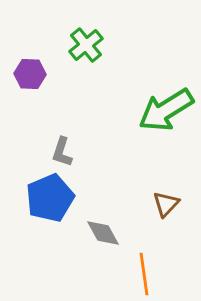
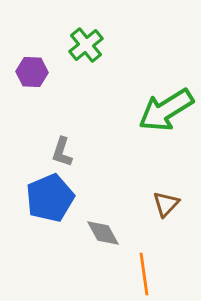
purple hexagon: moved 2 px right, 2 px up
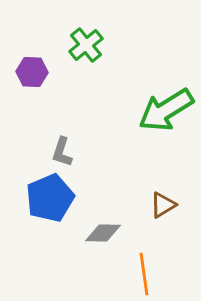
brown triangle: moved 3 px left, 1 px down; rotated 16 degrees clockwise
gray diamond: rotated 60 degrees counterclockwise
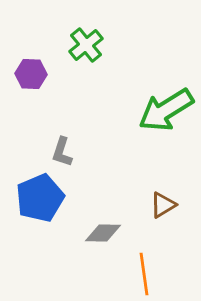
purple hexagon: moved 1 px left, 2 px down
blue pentagon: moved 10 px left
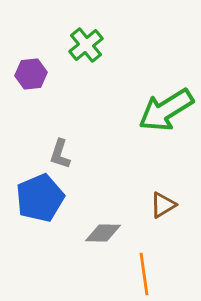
purple hexagon: rotated 8 degrees counterclockwise
gray L-shape: moved 2 px left, 2 px down
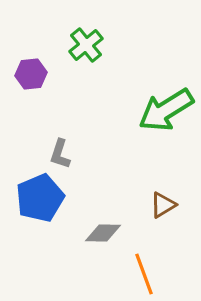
orange line: rotated 12 degrees counterclockwise
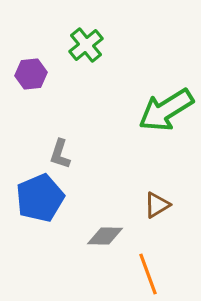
brown triangle: moved 6 px left
gray diamond: moved 2 px right, 3 px down
orange line: moved 4 px right
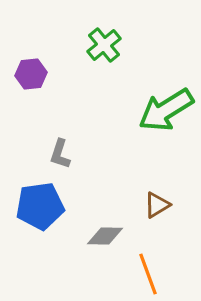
green cross: moved 18 px right
blue pentagon: moved 8 px down; rotated 15 degrees clockwise
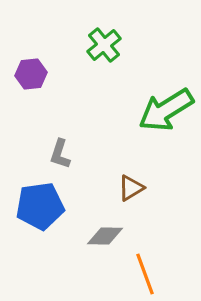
brown triangle: moved 26 px left, 17 px up
orange line: moved 3 px left
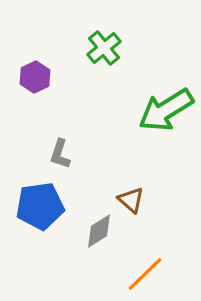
green cross: moved 3 px down
purple hexagon: moved 4 px right, 3 px down; rotated 20 degrees counterclockwise
brown triangle: moved 12 px down; rotated 48 degrees counterclockwise
gray diamond: moved 6 px left, 5 px up; rotated 33 degrees counterclockwise
orange line: rotated 66 degrees clockwise
